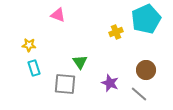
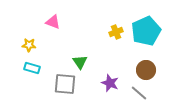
pink triangle: moved 5 px left, 7 px down
cyan pentagon: moved 12 px down
cyan rectangle: moved 2 px left; rotated 56 degrees counterclockwise
gray line: moved 1 px up
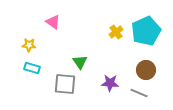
pink triangle: rotated 14 degrees clockwise
yellow cross: rotated 16 degrees counterclockwise
purple star: rotated 18 degrees counterclockwise
gray line: rotated 18 degrees counterclockwise
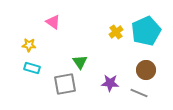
gray square: rotated 15 degrees counterclockwise
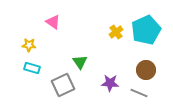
cyan pentagon: moved 1 px up
gray square: moved 2 px left, 1 px down; rotated 15 degrees counterclockwise
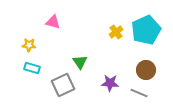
pink triangle: rotated 21 degrees counterclockwise
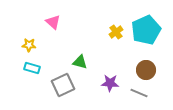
pink triangle: rotated 28 degrees clockwise
green triangle: rotated 42 degrees counterclockwise
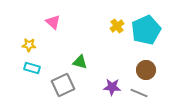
yellow cross: moved 1 px right, 6 px up
purple star: moved 2 px right, 4 px down
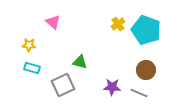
yellow cross: moved 1 px right, 2 px up
cyan pentagon: rotated 28 degrees counterclockwise
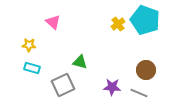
cyan pentagon: moved 1 px left, 10 px up
